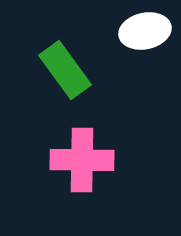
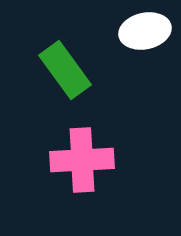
pink cross: rotated 4 degrees counterclockwise
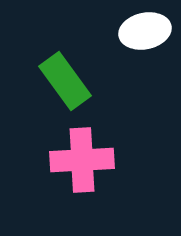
green rectangle: moved 11 px down
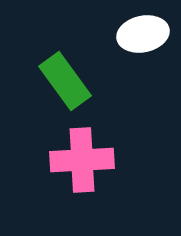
white ellipse: moved 2 px left, 3 px down
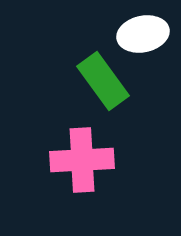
green rectangle: moved 38 px right
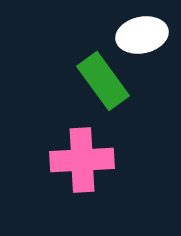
white ellipse: moved 1 px left, 1 px down
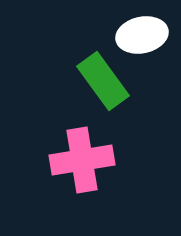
pink cross: rotated 6 degrees counterclockwise
